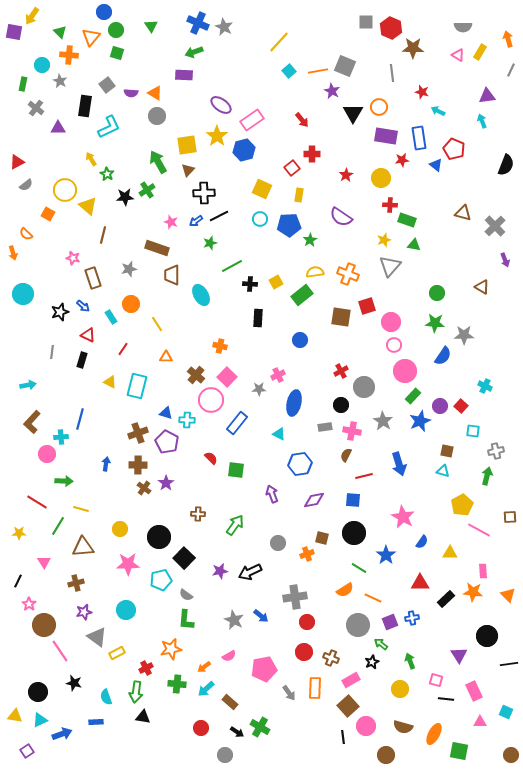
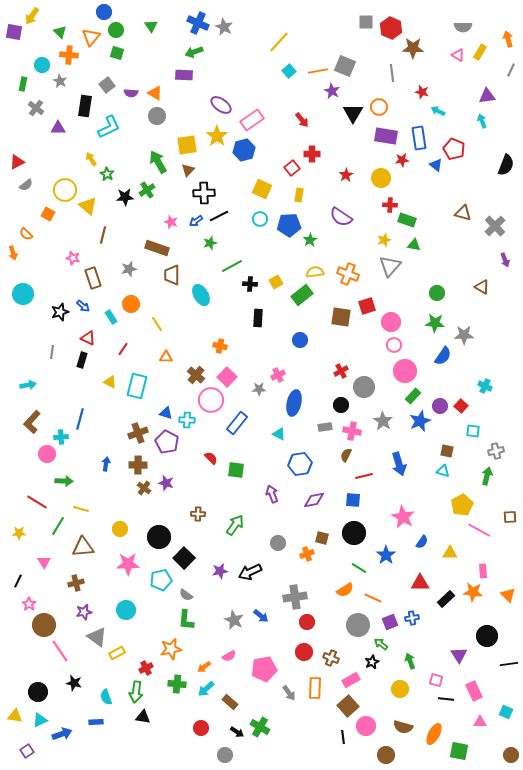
red triangle at (88, 335): moved 3 px down
purple star at (166, 483): rotated 21 degrees counterclockwise
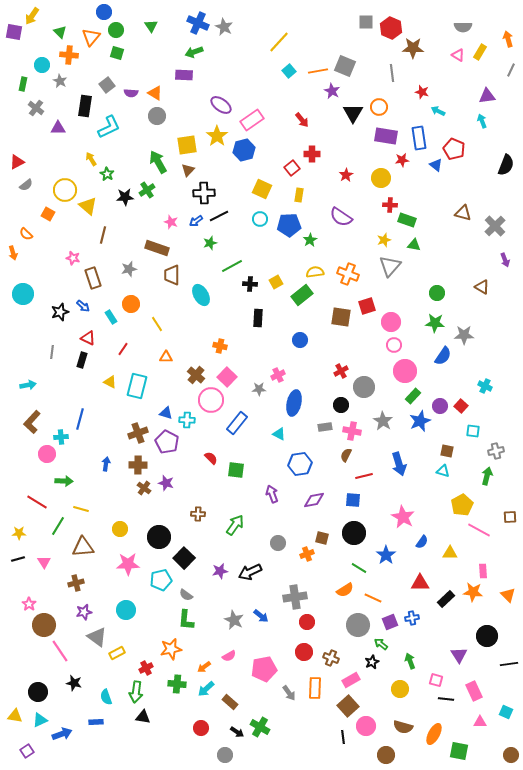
black line at (18, 581): moved 22 px up; rotated 48 degrees clockwise
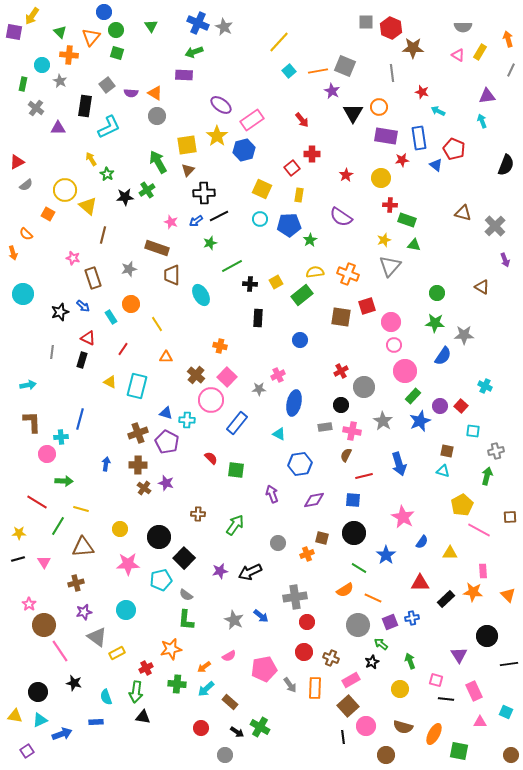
brown L-shape at (32, 422): rotated 135 degrees clockwise
gray arrow at (289, 693): moved 1 px right, 8 px up
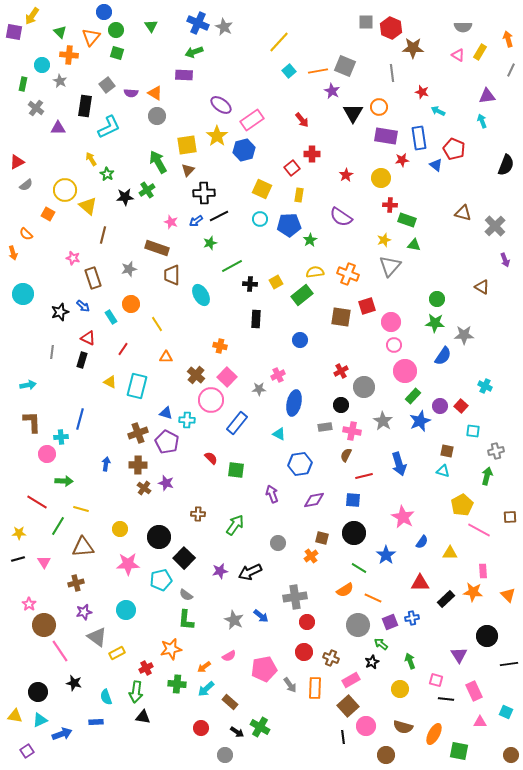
green circle at (437, 293): moved 6 px down
black rectangle at (258, 318): moved 2 px left, 1 px down
orange cross at (307, 554): moved 4 px right, 2 px down; rotated 16 degrees counterclockwise
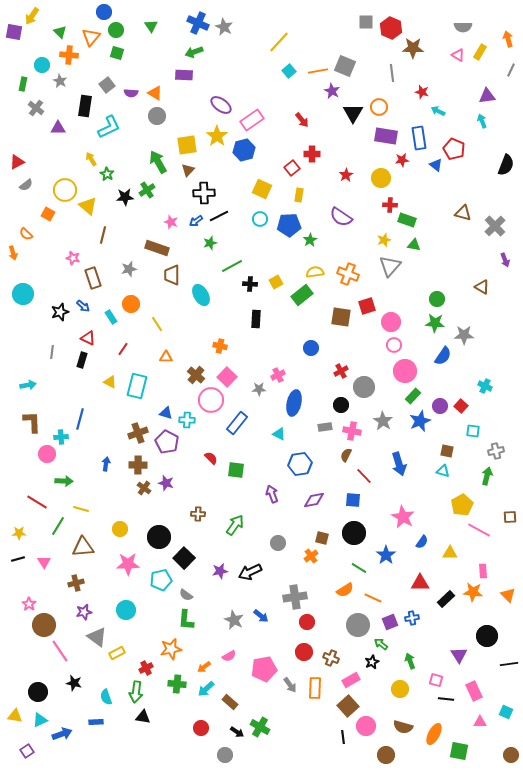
blue circle at (300, 340): moved 11 px right, 8 px down
red line at (364, 476): rotated 60 degrees clockwise
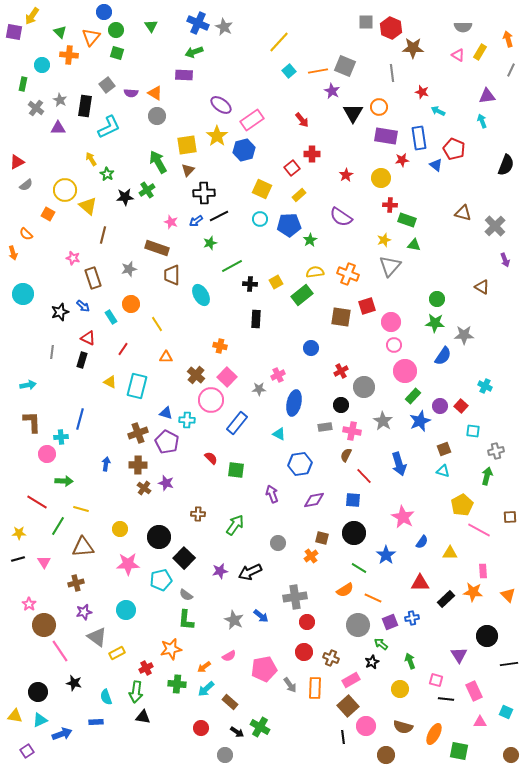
gray star at (60, 81): moved 19 px down
yellow rectangle at (299, 195): rotated 40 degrees clockwise
brown square at (447, 451): moved 3 px left, 2 px up; rotated 32 degrees counterclockwise
